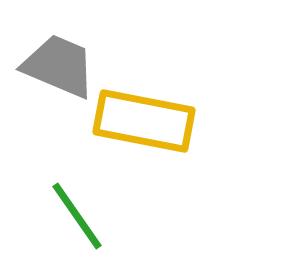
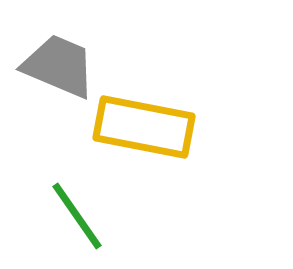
yellow rectangle: moved 6 px down
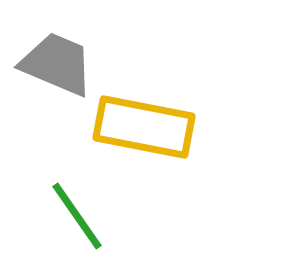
gray trapezoid: moved 2 px left, 2 px up
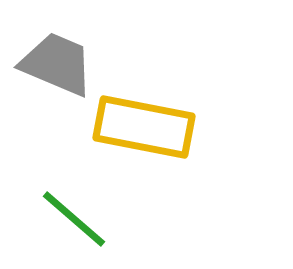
green line: moved 3 px left, 3 px down; rotated 14 degrees counterclockwise
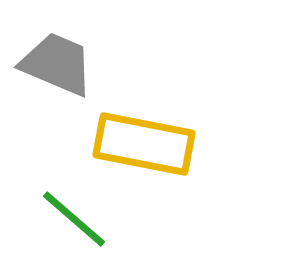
yellow rectangle: moved 17 px down
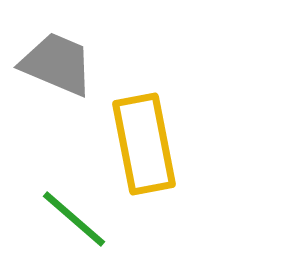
yellow rectangle: rotated 68 degrees clockwise
